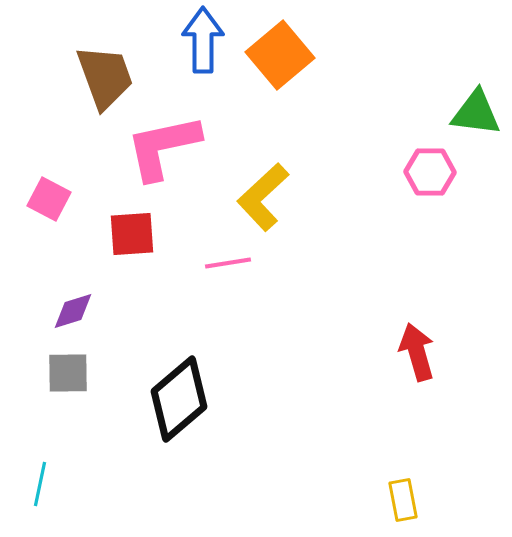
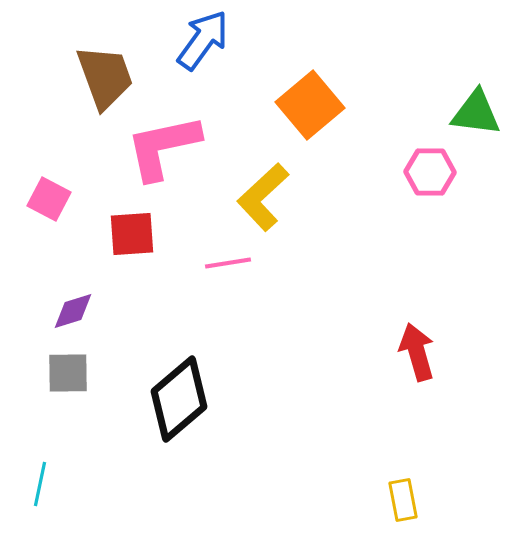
blue arrow: rotated 36 degrees clockwise
orange square: moved 30 px right, 50 px down
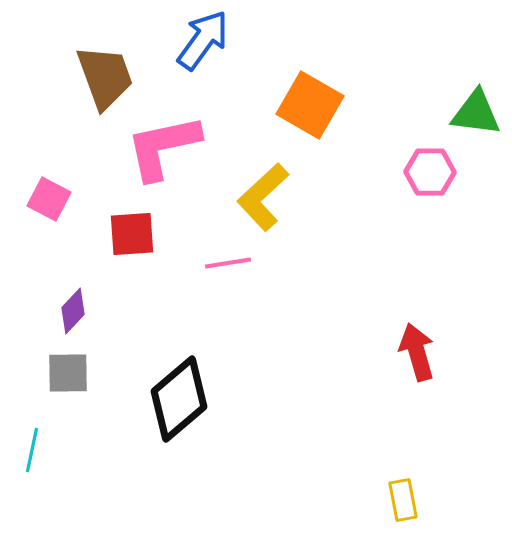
orange square: rotated 20 degrees counterclockwise
purple diamond: rotated 30 degrees counterclockwise
cyan line: moved 8 px left, 34 px up
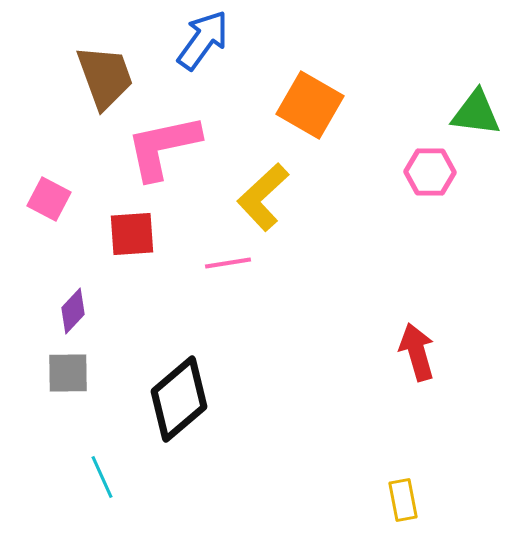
cyan line: moved 70 px right, 27 px down; rotated 36 degrees counterclockwise
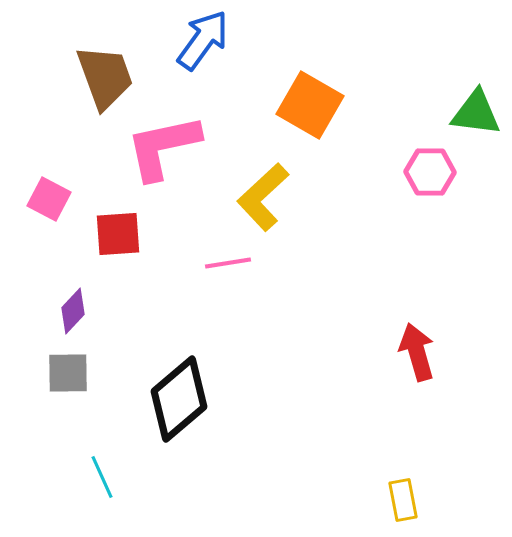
red square: moved 14 px left
